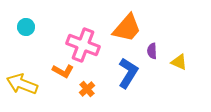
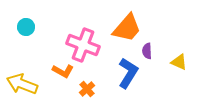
purple semicircle: moved 5 px left
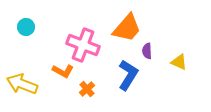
blue L-shape: moved 2 px down
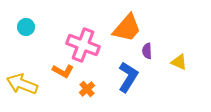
blue L-shape: moved 2 px down
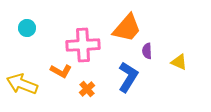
cyan circle: moved 1 px right, 1 px down
pink cross: rotated 24 degrees counterclockwise
orange L-shape: moved 2 px left
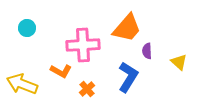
yellow triangle: rotated 18 degrees clockwise
